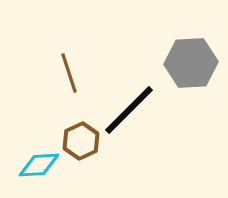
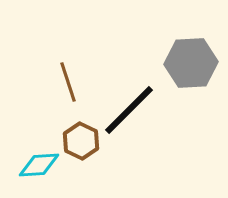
brown line: moved 1 px left, 9 px down
brown hexagon: rotated 9 degrees counterclockwise
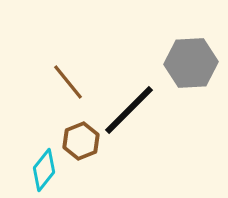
brown line: rotated 21 degrees counterclockwise
brown hexagon: rotated 12 degrees clockwise
cyan diamond: moved 5 px right, 5 px down; rotated 48 degrees counterclockwise
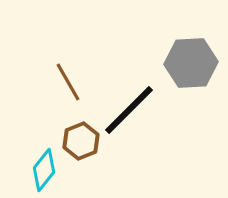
brown line: rotated 9 degrees clockwise
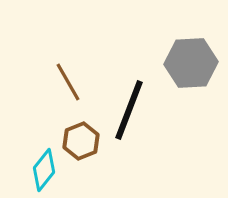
black line: rotated 24 degrees counterclockwise
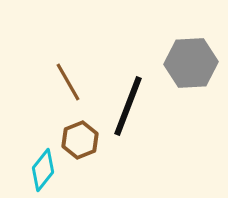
black line: moved 1 px left, 4 px up
brown hexagon: moved 1 px left, 1 px up
cyan diamond: moved 1 px left
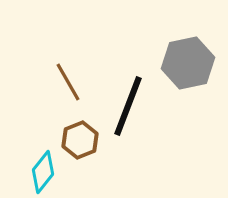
gray hexagon: moved 3 px left; rotated 9 degrees counterclockwise
cyan diamond: moved 2 px down
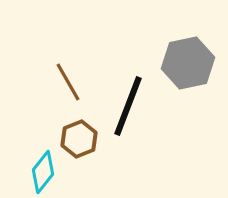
brown hexagon: moved 1 px left, 1 px up
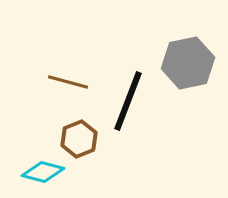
brown line: rotated 45 degrees counterclockwise
black line: moved 5 px up
cyan diamond: rotated 66 degrees clockwise
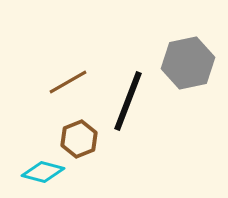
brown line: rotated 45 degrees counterclockwise
